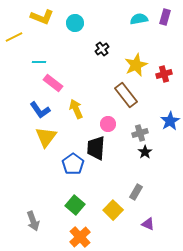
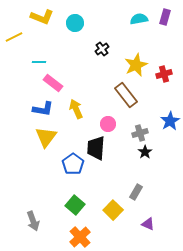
blue L-shape: moved 3 px right, 1 px up; rotated 45 degrees counterclockwise
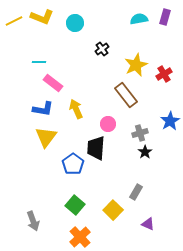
yellow line: moved 16 px up
red cross: rotated 14 degrees counterclockwise
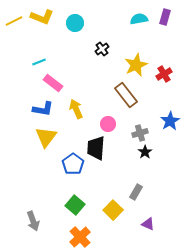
cyan line: rotated 24 degrees counterclockwise
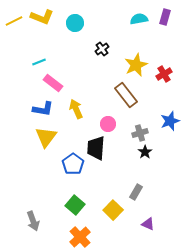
blue star: rotated 12 degrees clockwise
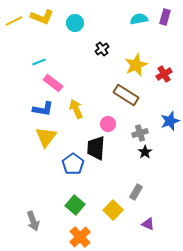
brown rectangle: rotated 20 degrees counterclockwise
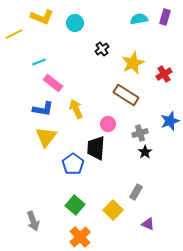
yellow line: moved 13 px down
yellow star: moved 3 px left, 2 px up
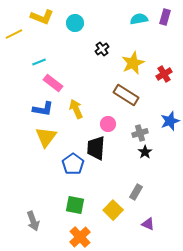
green square: rotated 30 degrees counterclockwise
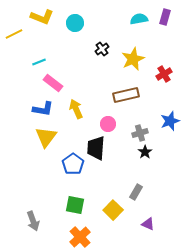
yellow star: moved 4 px up
brown rectangle: rotated 45 degrees counterclockwise
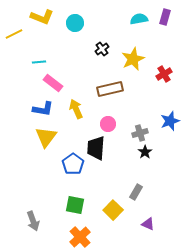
cyan line: rotated 16 degrees clockwise
brown rectangle: moved 16 px left, 6 px up
